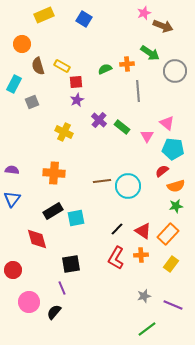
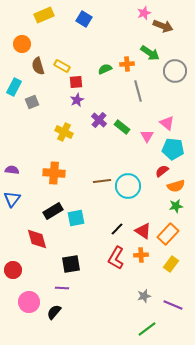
cyan rectangle at (14, 84): moved 3 px down
gray line at (138, 91): rotated 10 degrees counterclockwise
purple line at (62, 288): rotated 64 degrees counterclockwise
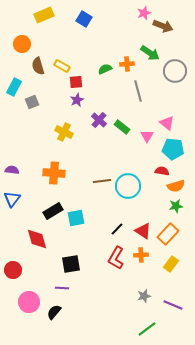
red semicircle at (162, 171): rotated 48 degrees clockwise
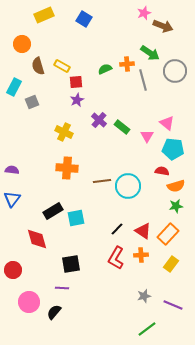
gray line at (138, 91): moved 5 px right, 11 px up
orange cross at (54, 173): moved 13 px right, 5 px up
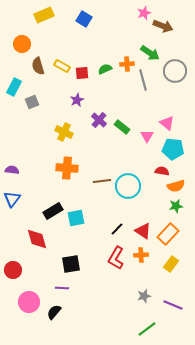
red square at (76, 82): moved 6 px right, 9 px up
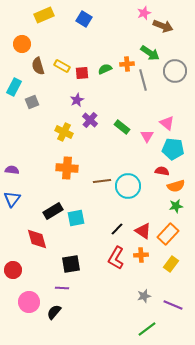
purple cross at (99, 120): moved 9 px left
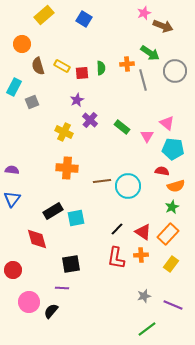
yellow rectangle at (44, 15): rotated 18 degrees counterclockwise
green semicircle at (105, 69): moved 4 px left, 1 px up; rotated 112 degrees clockwise
green star at (176, 206): moved 4 px left, 1 px down; rotated 16 degrees counterclockwise
red triangle at (143, 231): moved 1 px down
red L-shape at (116, 258): rotated 20 degrees counterclockwise
black semicircle at (54, 312): moved 3 px left, 1 px up
